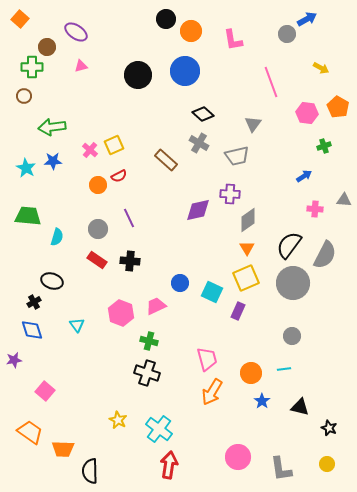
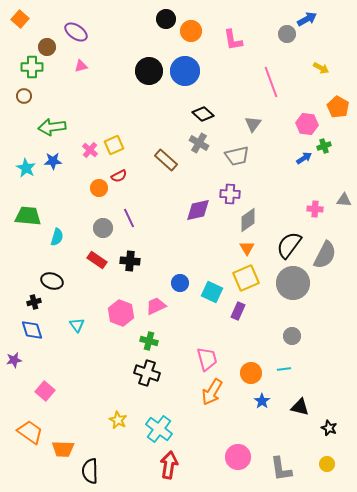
black circle at (138, 75): moved 11 px right, 4 px up
pink hexagon at (307, 113): moved 11 px down
blue arrow at (304, 176): moved 18 px up
orange circle at (98, 185): moved 1 px right, 3 px down
gray circle at (98, 229): moved 5 px right, 1 px up
black cross at (34, 302): rotated 16 degrees clockwise
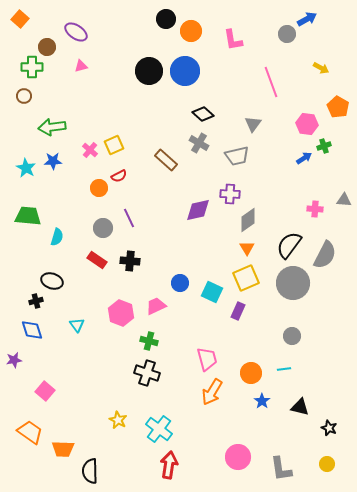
black cross at (34, 302): moved 2 px right, 1 px up
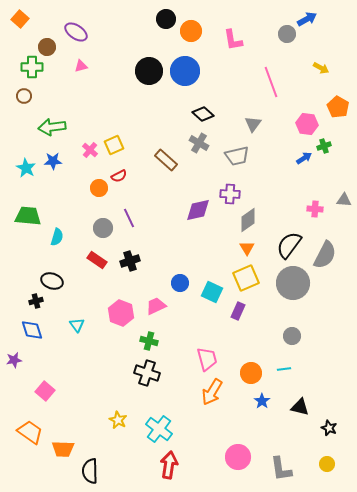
black cross at (130, 261): rotated 24 degrees counterclockwise
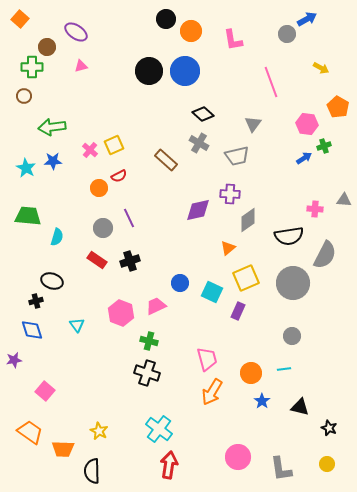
black semicircle at (289, 245): moved 9 px up; rotated 136 degrees counterclockwise
orange triangle at (247, 248): moved 19 px left; rotated 21 degrees clockwise
yellow star at (118, 420): moved 19 px left, 11 px down
black semicircle at (90, 471): moved 2 px right
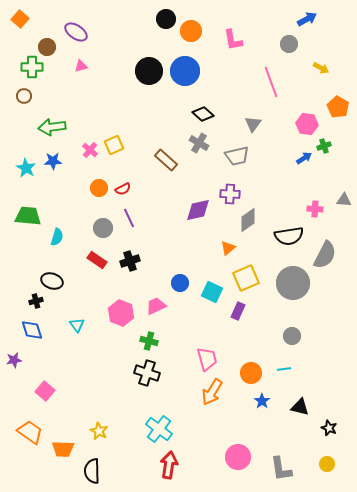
gray circle at (287, 34): moved 2 px right, 10 px down
red semicircle at (119, 176): moved 4 px right, 13 px down
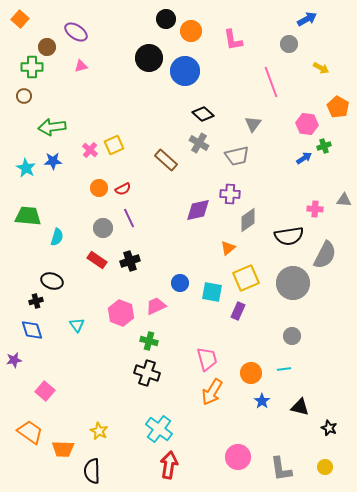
black circle at (149, 71): moved 13 px up
cyan square at (212, 292): rotated 15 degrees counterclockwise
yellow circle at (327, 464): moved 2 px left, 3 px down
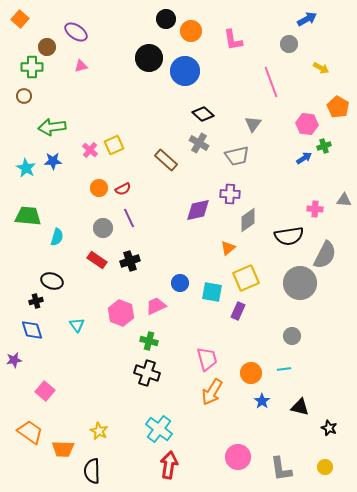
gray circle at (293, 283): moved 7 px right
